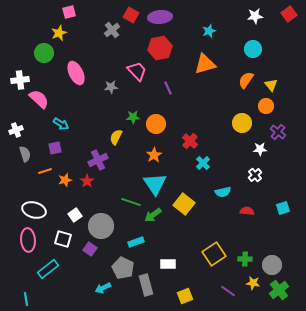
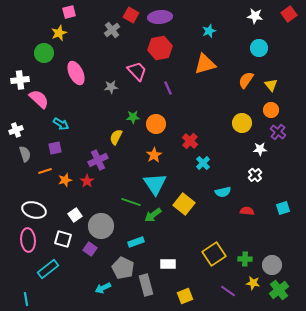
white star at (255, 16): rotated 14 degrees clockwise
cyan circle at (253, 49): moved 6 px right, 1 px up
orange circle at (266, 106): moved 5 px right, 4 px down
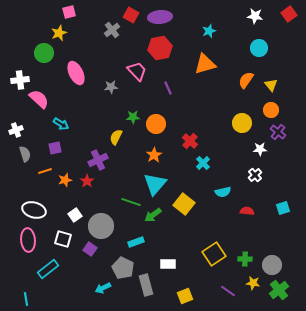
cyan triangle at (155, 184): rotated 15 degrees clockwise
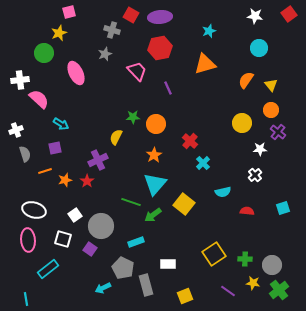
gray cross at (112, 30): rotated 35 degrees counterclockwise
gray star at (111, 87): moved 6 px left, 33 px up; rotated 16 degrees counterclockwise
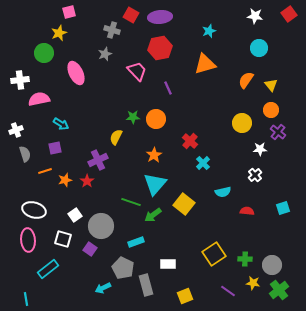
pink semicircle at (39, 99): rotated 55 degrees counterclockwise
orange circle at (156, 124): moved 5 px up
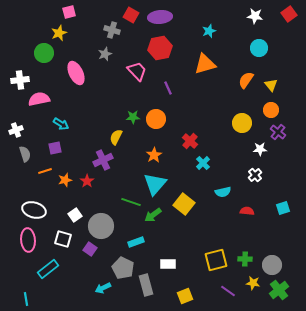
purple cross at (98, 160): moved 5 px right
yellow square at (214, 254): moved 2 px right, 6 px down; rotated 20 degrees clockwise
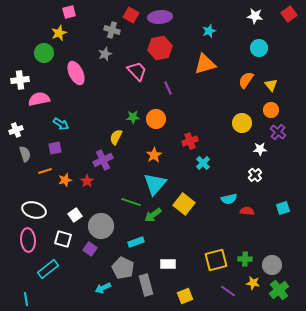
red cross at (190, 141): rotated 28 degrees clockwise
cyan semicircle at (223, 192): moved 6 px right, 7 px down
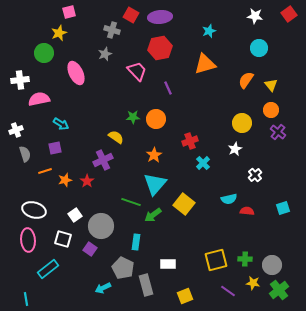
yellow semicircle at (116, 137): rotated 98 degrees clockwise
white star at (260, 149): moved 25 px left; rotated 24 degrees counterclockwise
cyan rectangle at (136, 242): rotated 63 degrees counterclockwise
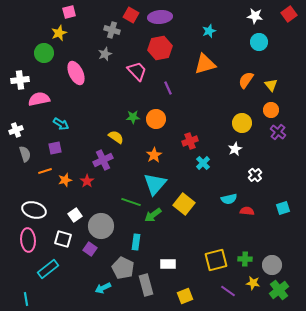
cyan circle at (259, 48): moved 6 px up
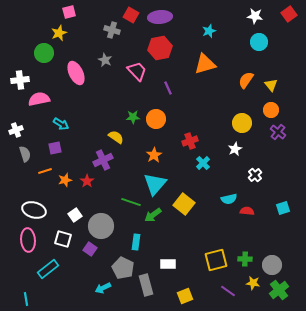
gray star at (105, 54): moved 6 px down; rotated 24 degrees counterclockwise
